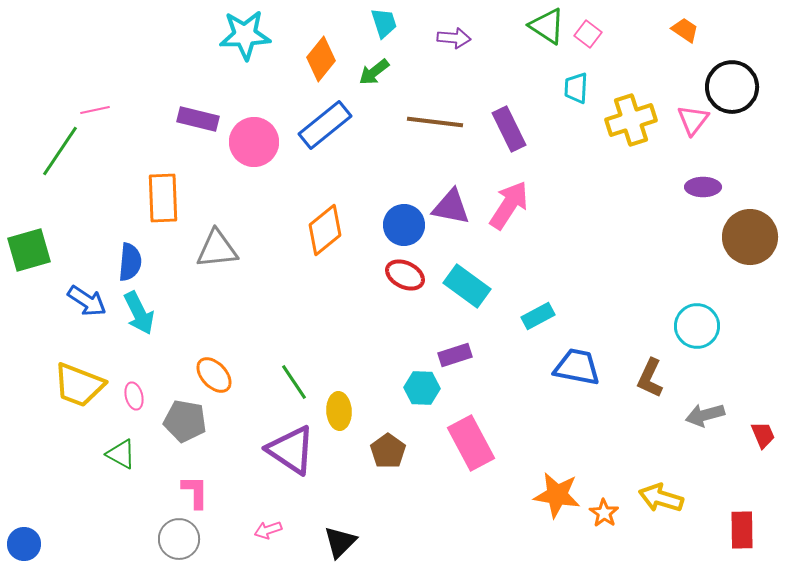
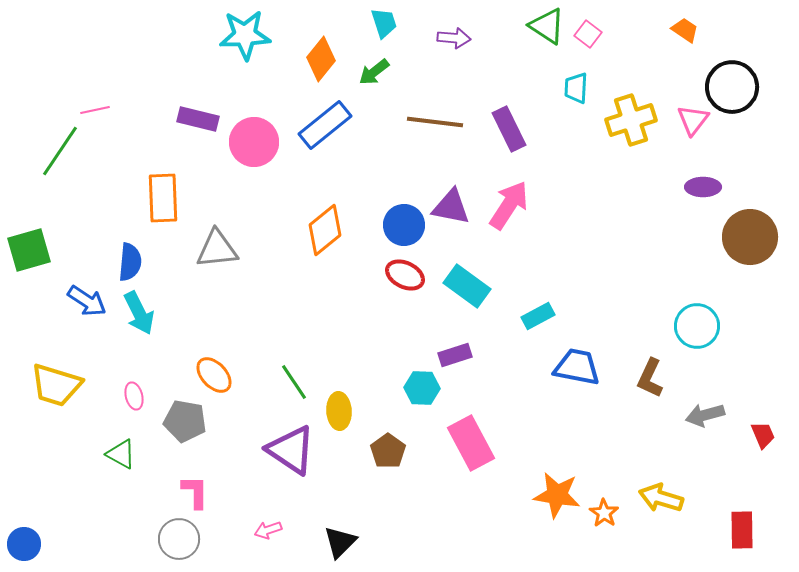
yellow trapezoid at (79, 385): moved 23 px left; rotated 4 degrees counterclockwise
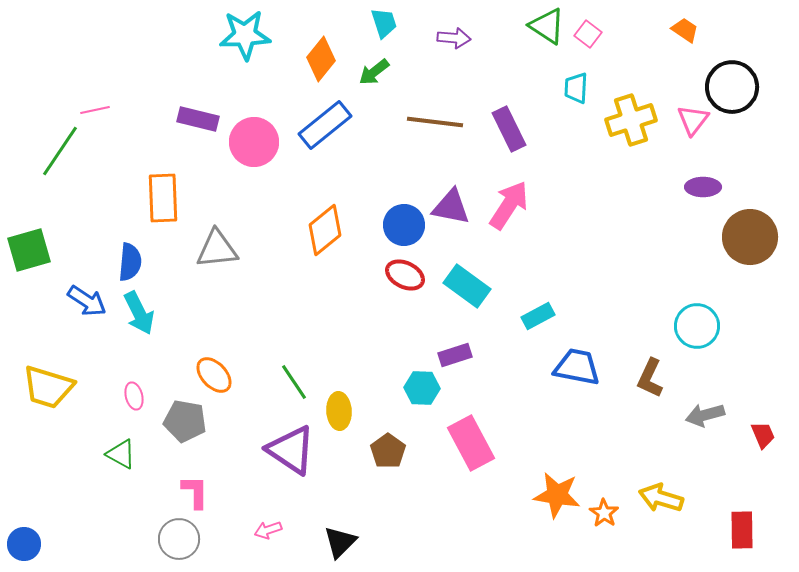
yellow trapezoid at (56, 385): moved 8 px left, 2 px down
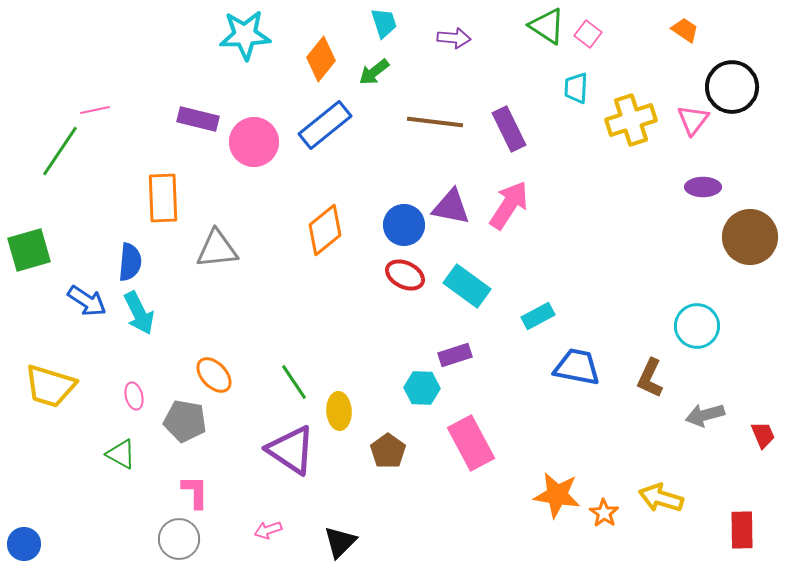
yellow trapezoid at (48, 387): moved 2 px right, 1 px up
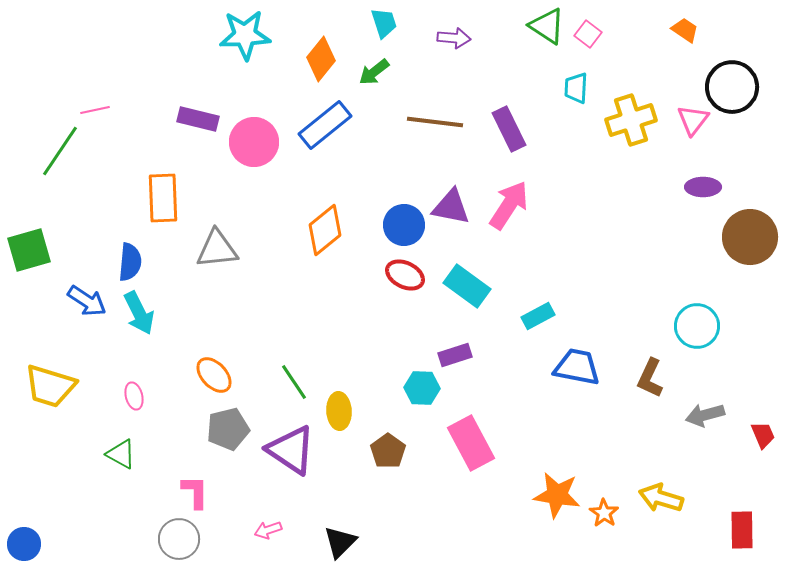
gray pentagon at (185, 421): moved 43 px right, 8 px down; rotated 24 degrees counterclockwise
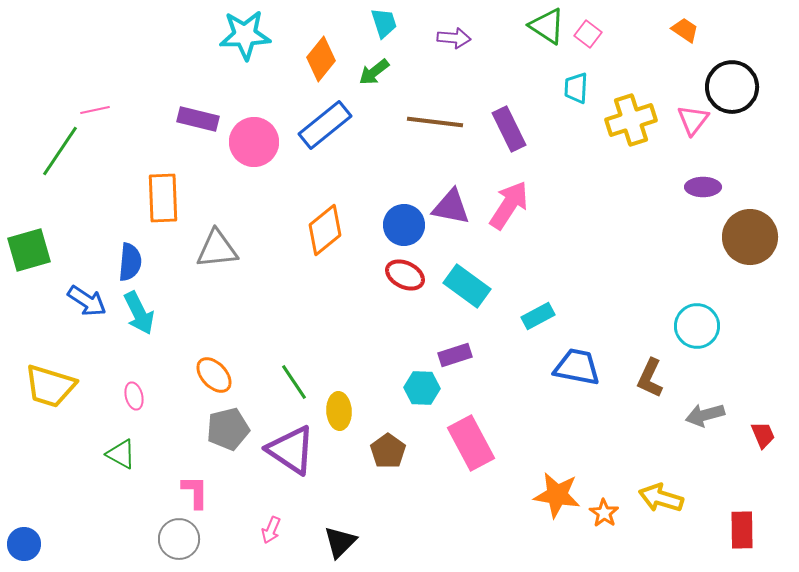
pink arrow at (268, 530): moved 3 px right; rotated 48 degrees counterclockwise
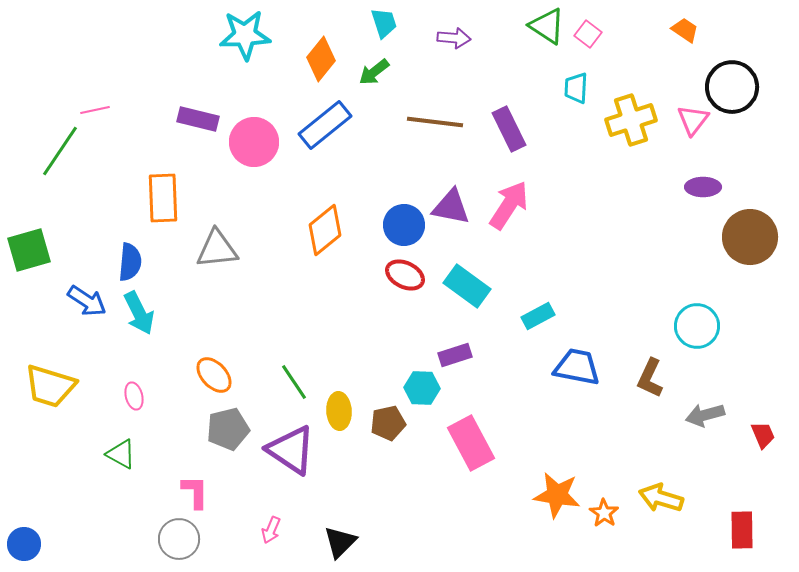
brown pentagon at (388, 451): moved 28 px up; rotated 24 degrees clockwise
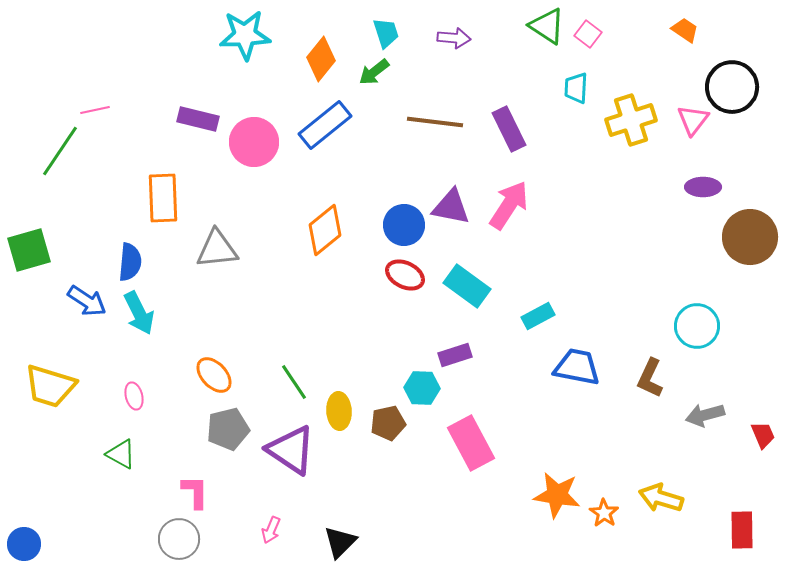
cyan trapezoid at (384, 23): moved 2 px right, 10 px down
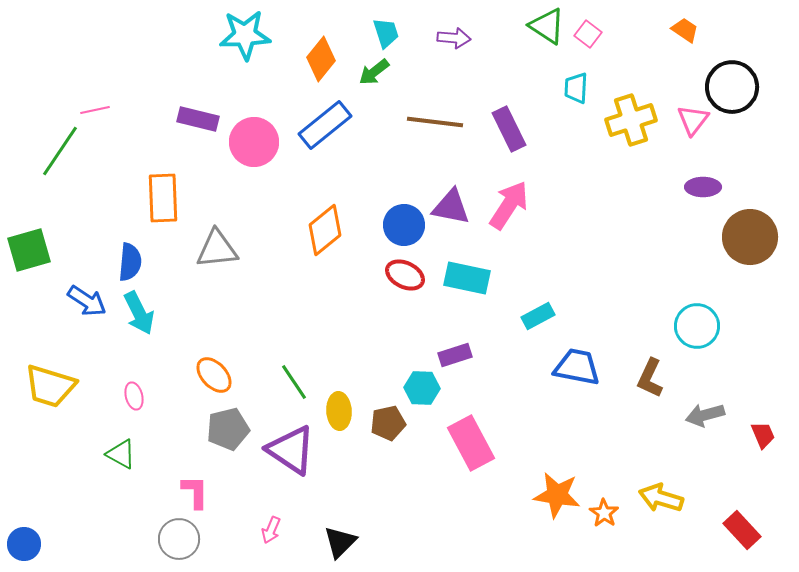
cyan rectangle at (467, 286): moved 8 px up; rotated 24 degrees counterclockwise
red rectangle at (742, 530): rotated 42 degrees counterclockwise
